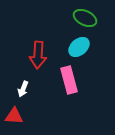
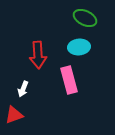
cyan ellipse: rotated 35 degrees clockwise
red arrow: rotated 8 degrees counterclockwise
red triangle: moved 1 px up; rotated 24 degrees counterclockwise
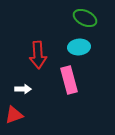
white arrow: rotated 112 degrees counterclockwise
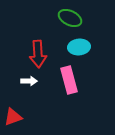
green ellipse: moved 15 px left
red arrow: moved 1 px up
white arrow: moved 6 px right, 8 px up
red triangle: moved 1 px left, 2 px down
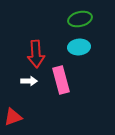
green ellipse: moved 10 px right, 1 px down; rotated 40 degrees counterclockwise
red arrow: moved 2 px left
pink rectangle: moved 8 px left
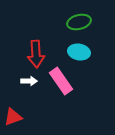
green ellipse: moved 1 px left, 3 px down
cyan ellipse: moved 5 px down; rotated 15 degrees clockwise
pink rectangle: moved 1 px down; rotated 20 degrees counterclockwise
